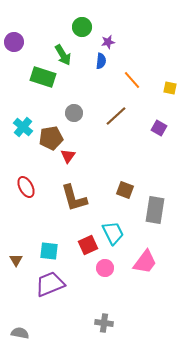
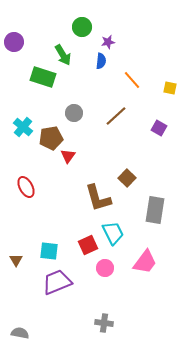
brown square: moved 2 px right, 12 px up; rotated 24 degrees clockwise
brown L-shape: moved 24 px right
purple trapezoid: moved 7 px right, 2 px up
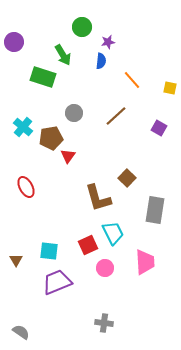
pink trapezoid: rotated 40 degrees counterclockwise
gray semicircle: moved 1 px right, 1 px up; rotated 24 degrees clockwise
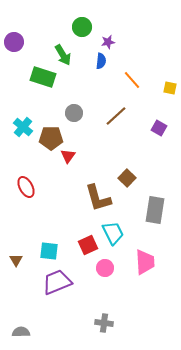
brown pentagon: rotated 10 degrees clockwise
gray semicircle: rotated 36 degrees counterclockwise
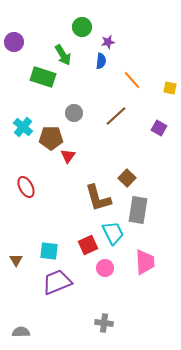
gray rectangle: moved 17 px left
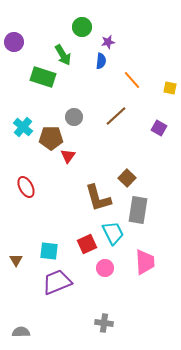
gray circle: moved 4 px down
red square: moved 1 px left, 1 px up
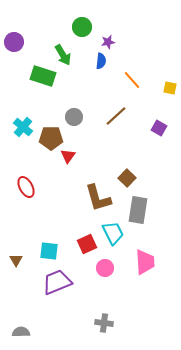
green rectangle: moved 1 px up
